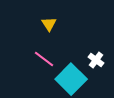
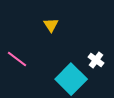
yellow triangle: moved 2 px right, 1 px down
pink line: moved 27 px left
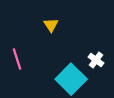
pink line: rotated 35 degrees clockwise
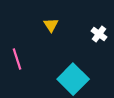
white cross: moved 3 px right, 26 px up
cyan square: moved 2 px right
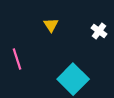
white cross: moved 3 px up
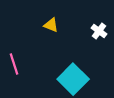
yellow triangle: rotated 35 degrees counterclockwise
pink line: moved 3 px left, 5 px down
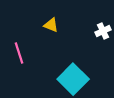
white cross: moved 4 px right; rotated 28 degrees clockwise
pink line: moved 5 px right, 11 px up
